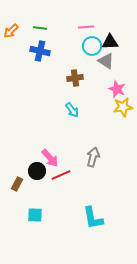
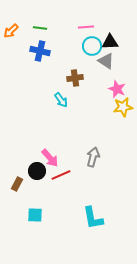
cyan arrow: moved 11 px left, 10 px up
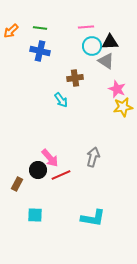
black circle: moved 1 px right, 1 px up
cyan L-shape: rotated 70 degrees counterclockwise
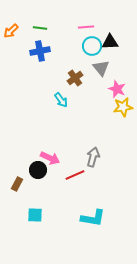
blue cross: rotated 24 degrees counterclockwise
gray triangle: moved 5 px left, 7 px down; rotated 18 degrees clockwise
brown cross: rotated 28 degrees counterclockwise
pink arrow: rotated 24 degrees counterclockwise
red line: moved 14 px right
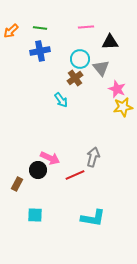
cyan circle: moved 12 px left, 13 px down
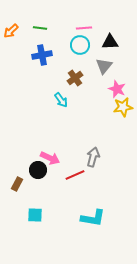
pink line: moved 2 px left, 1 px down
blue cross: moved 2 px right, 4 px down
cyan circle: moved 14 px up
gray triangle: moved 3 px right, 2 px up; rotated 18 degrees clockwise
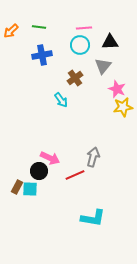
green line: moved 1 px left, 1 px up
gray triangle: moved 1 px left
black circle: moved 1 px right, 1 px down
brown rectangle: moved 3 px down
cyan square: moved 5 px left, 26 px up
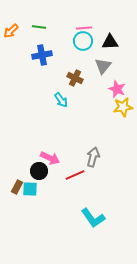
cyan circle: moved 3 px right, 4 px up
brown cross: rotated 28 degrees counterclockwise
cyan L-shape: rotated 45 degrees clockwise
